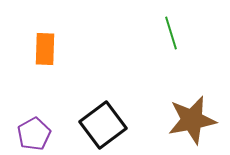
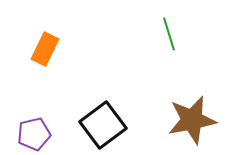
green line: moved 2 px left, 1 px down
orange rectangle: rotated 24 degrees clockwise
purple pentagon: rotated 16 degrees clockwise
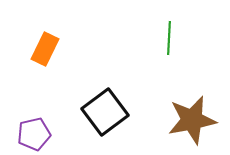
green line: moved 4 px down; rotated 20 degrees clockwise
black square: moved 2 px right, 13 px up
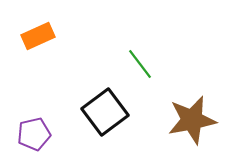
green line: moved 29 px left, 26 px down; rotated 40 degrees counterclockwise
orange rectangle: moved 7 px left, 13 px up; rotated 40 degrees clockwise
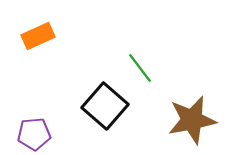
green line: moved 4 px down
black square: moved 6 px up; rotated 12 degrees counterclockwise
purple pentagon: rotated 8 degrees clockwise
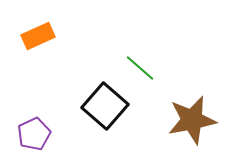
green line: rotated 12 degrees counterclockwise
purple pentagon: rotated 20 degrees counterclockwise
